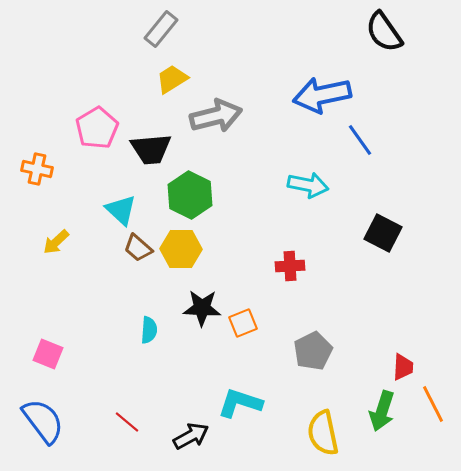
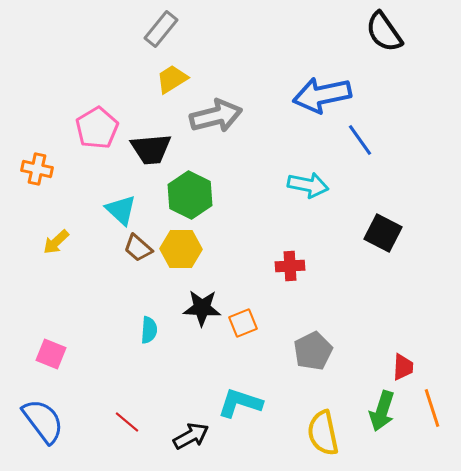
pink square: moved 3 px right
orange line: moved 1 px left, 4 px down; rotated 9 degrees clockwise
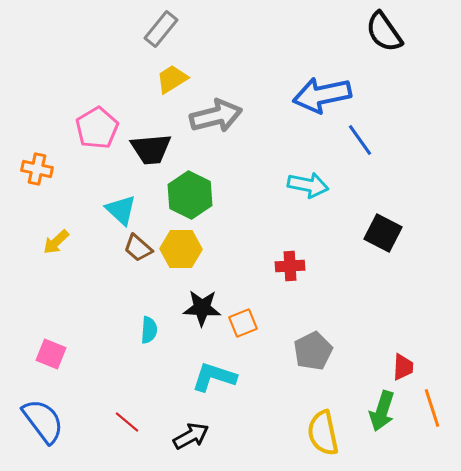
cyan L-shape: moved 26 px left, 26 px up
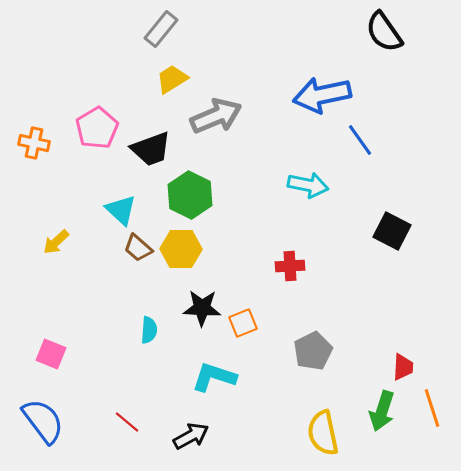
gray arrow: rotated 9 degrees counterclockwise
black trapezoid: rotated 15 degrees counterclockwise
orange cross: moved 3 px left, 26 px up
black square: moved 9 px right, 2 px up
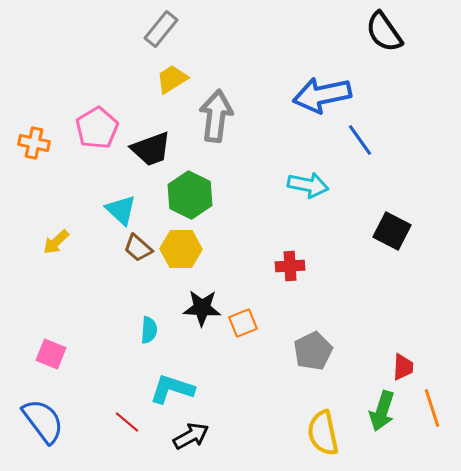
gray arrow: rotated 60 degrees counterclockwise
cyan L-shape: moved 42 px left, 12 px down
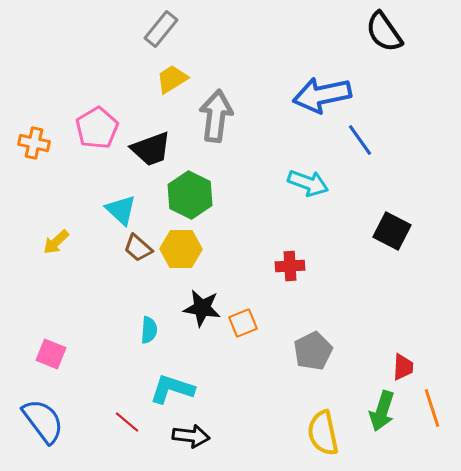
cyan arrow: moved 2 px up; rotated 9 degrees clockwise
black star: rotated 6 degrees clockwise
black arrow: rotated 36 degrees clockwise
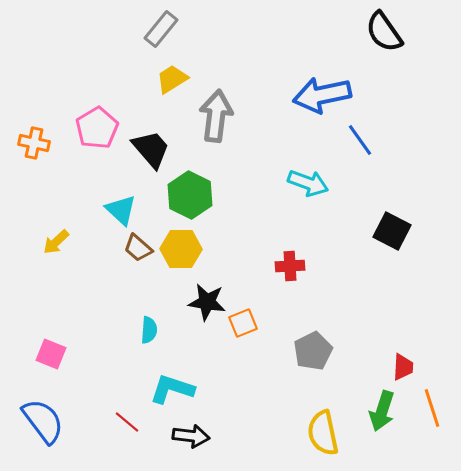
black trapezoid: rotated 111 degrees counterclockwise
black star: moved 5 px right, 6 px up
